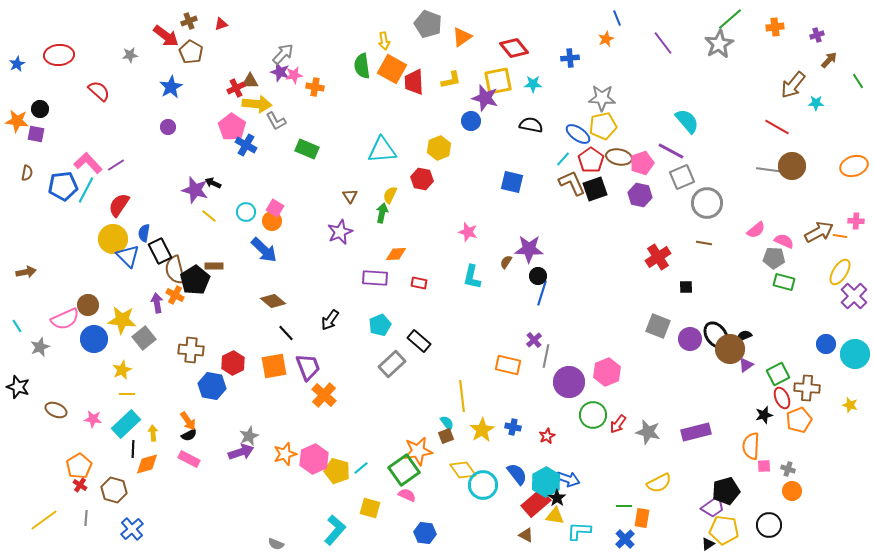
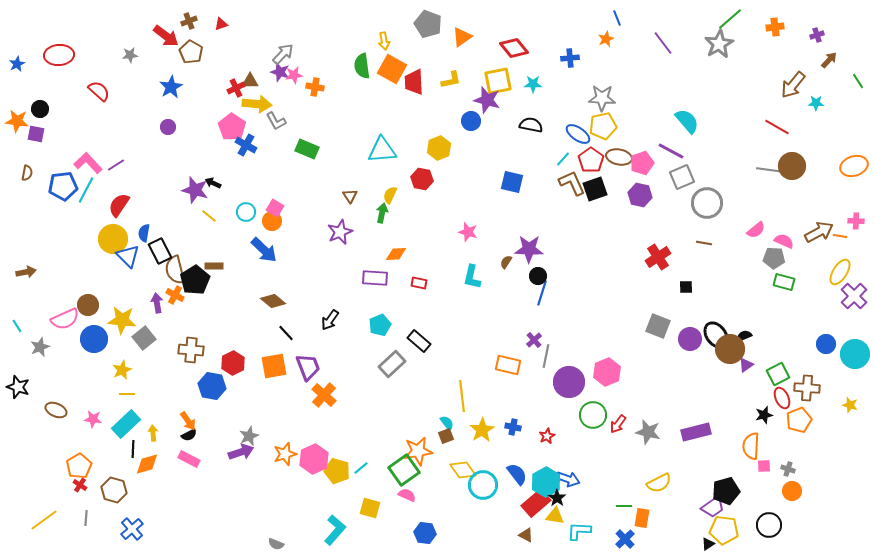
purple star at (485, 98): moved 2 px right, 2 px down
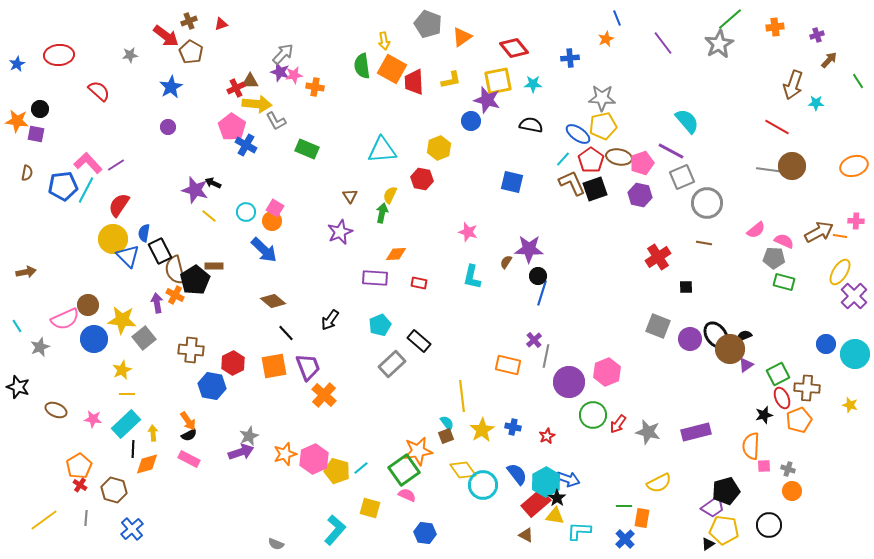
brown arrow at (793, 85): rotated 20 degrees counterclockwise
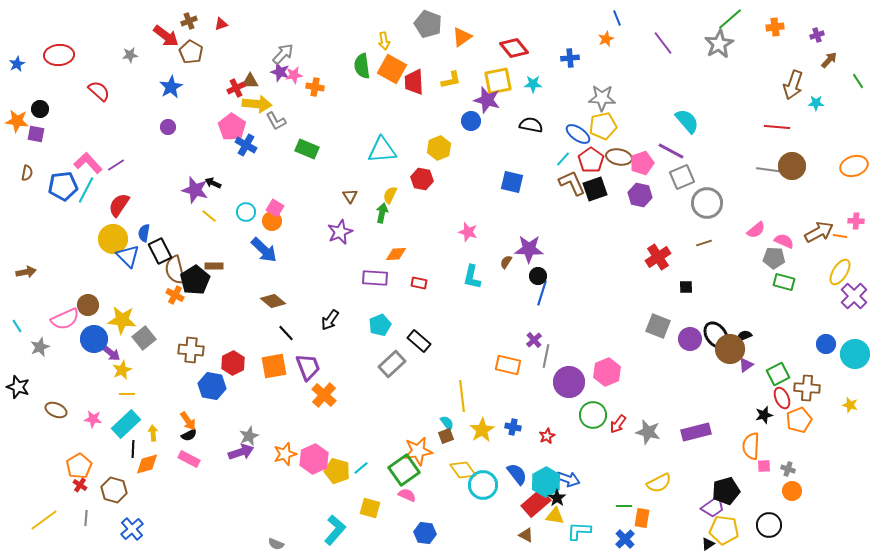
red line at (777, 127): rotated 25 degrees counterclockwise
brown line at (704, 243): rotated 28 degrees counterclockwise
purple arrow at (157, 303): moved 46 px left, 50 px down; rotated 138 degrees clockwise
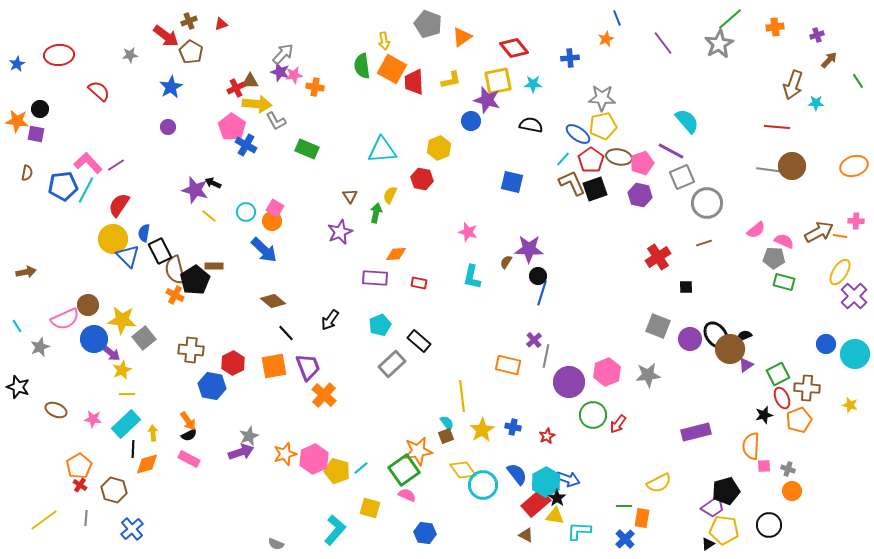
green arrow at (382, 213): moved 6 px left
gray star at (648, 432): moved 57 px up; rotated 20 degrees counterclockwise
